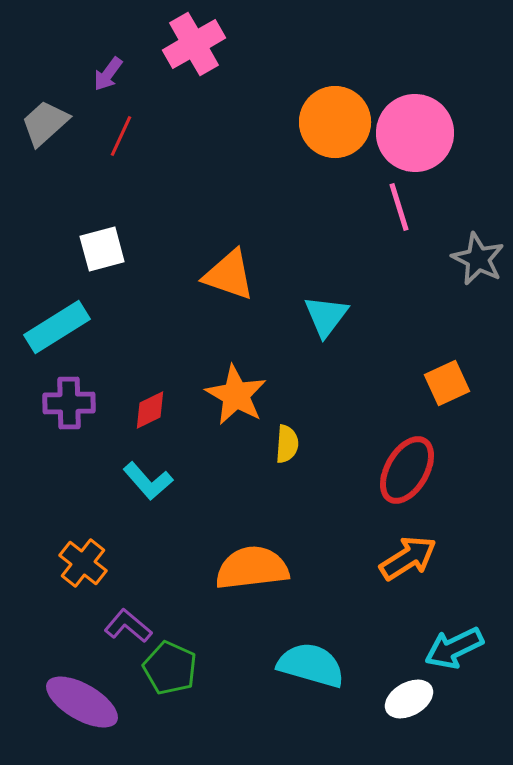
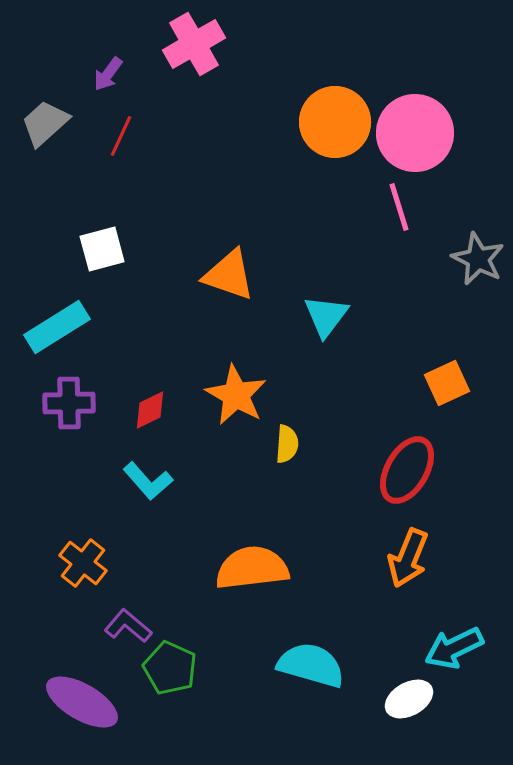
orange arrow: rotated 144 degrees clockwise
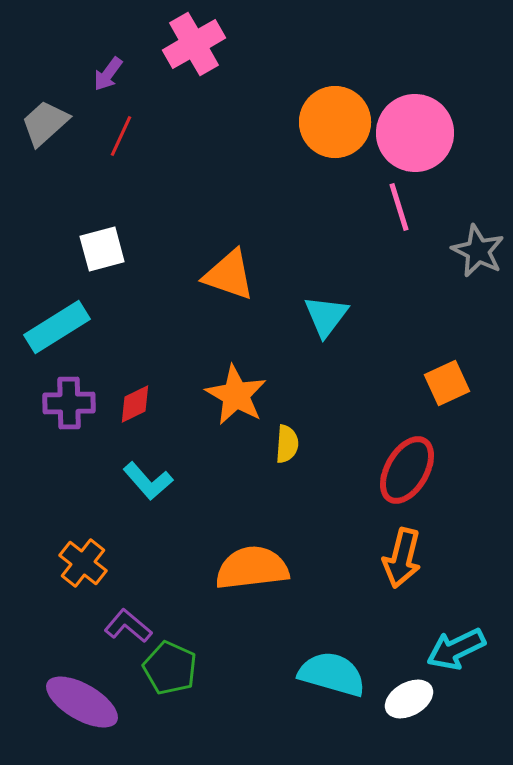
gray star: moved 8 px up
red diamond: moved 15 px left, 6 px up
orange arrow: moved 6 px left; rotated 8 degrees counterclockwise
cyan arrow: moved 2 px right, 1 px down
cyan semicircle: moved 21 px right, 9 px down
